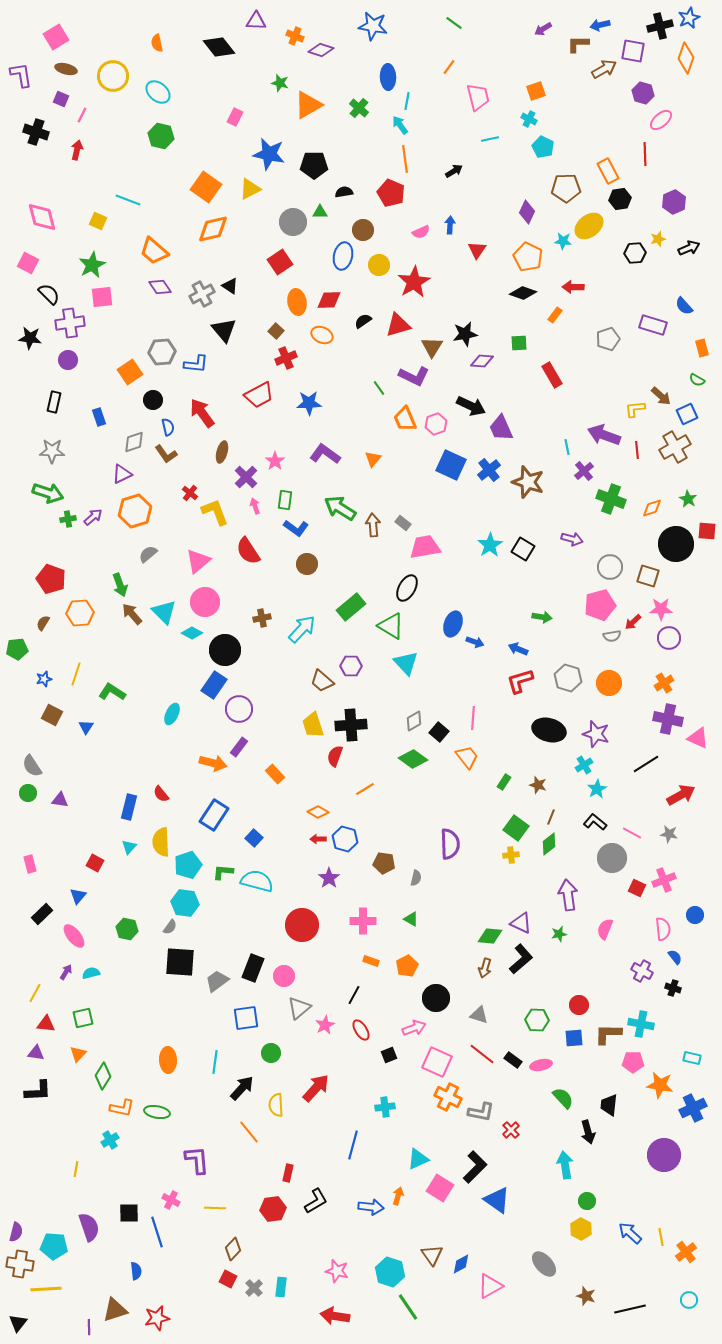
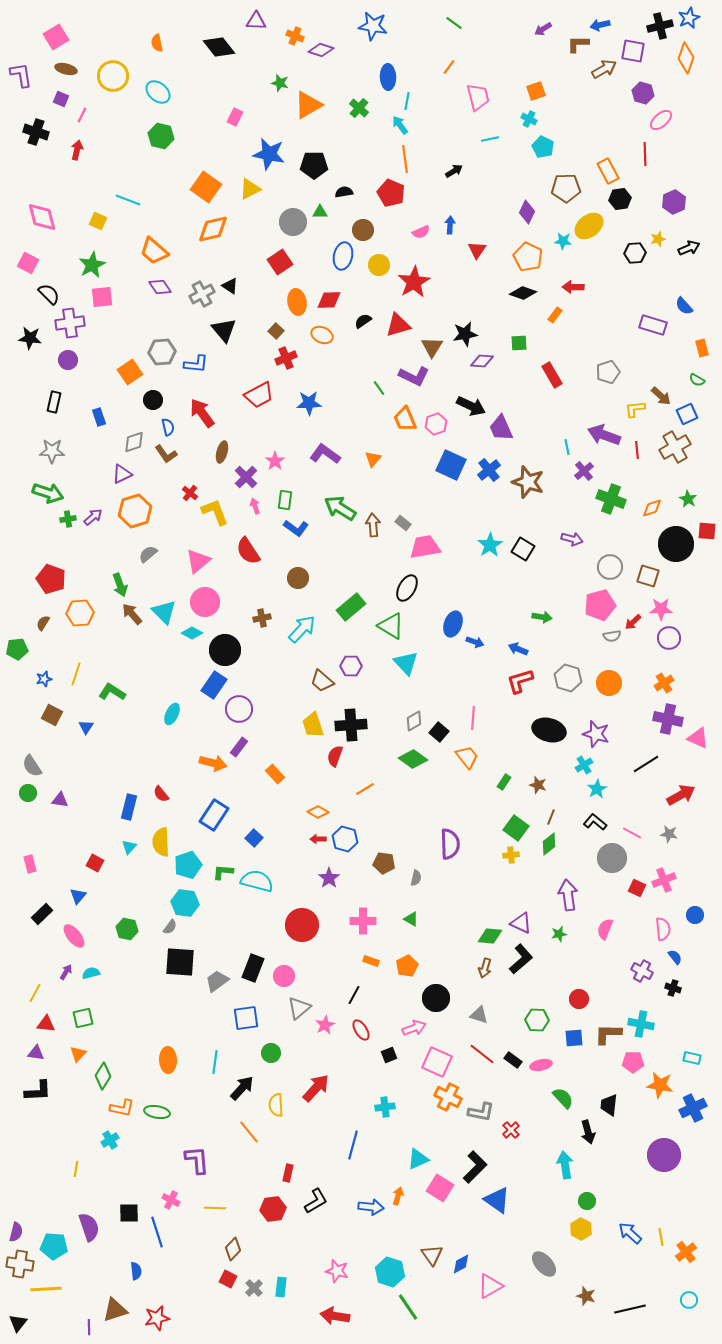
gray pentagon at (608, 339): moved 33 px down
brown circle at (307, 564): moved 9 px left, 14 px down
red circle at (579, 1005): moved 6 px up
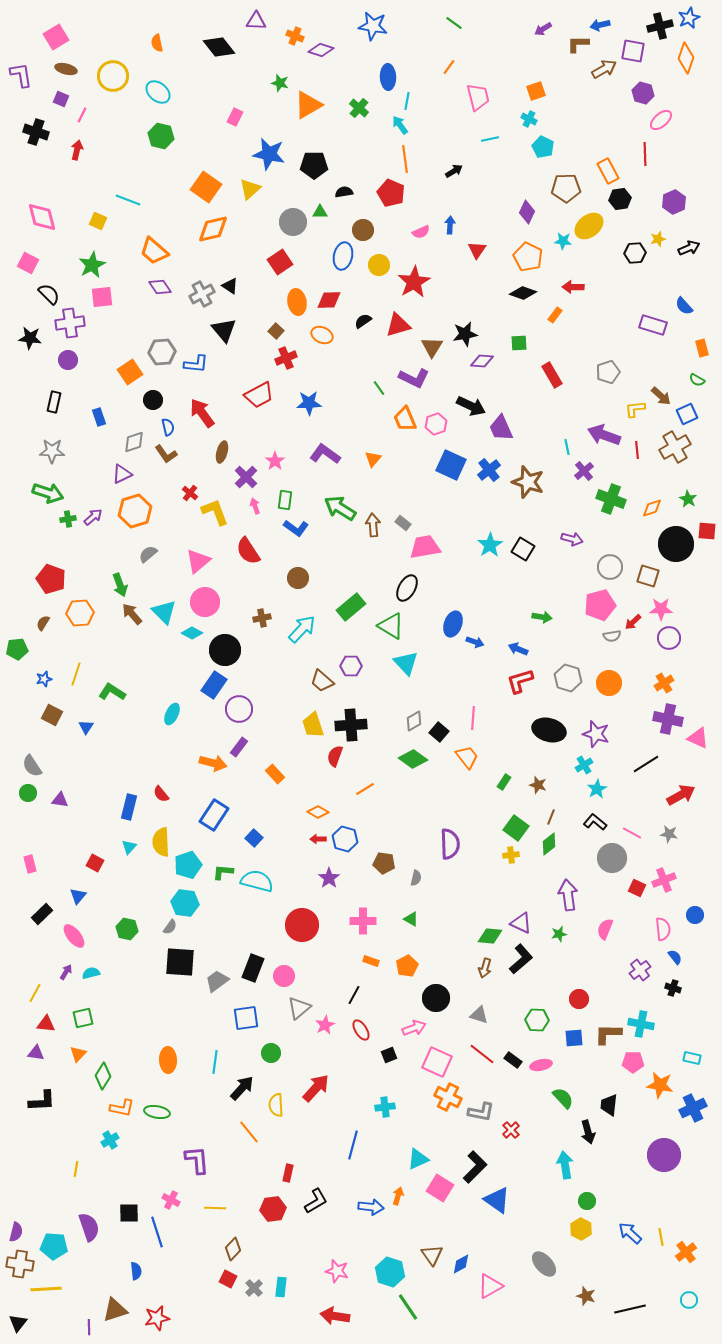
yellow triangle at (250, 189): rotated 15 degrees counterclockwise
purple L-shape at (414, 376): moved 2 px down
purple cross at (642, 971): moved 2 px left, 1 px up; rotated 25 degrees clockwise
black L-shape at (38, 1091): moved 4 px right, 10 px down
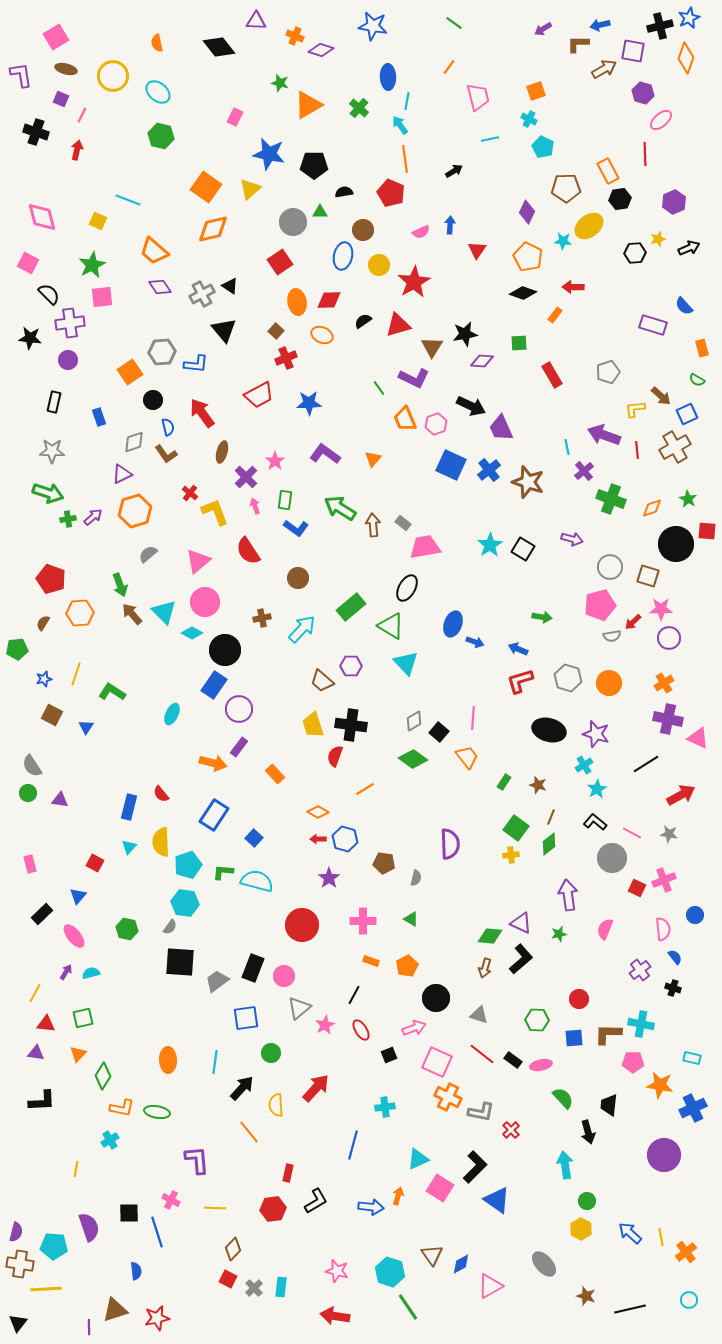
black cross at (351, 725): rotated 12 degrees clockwise
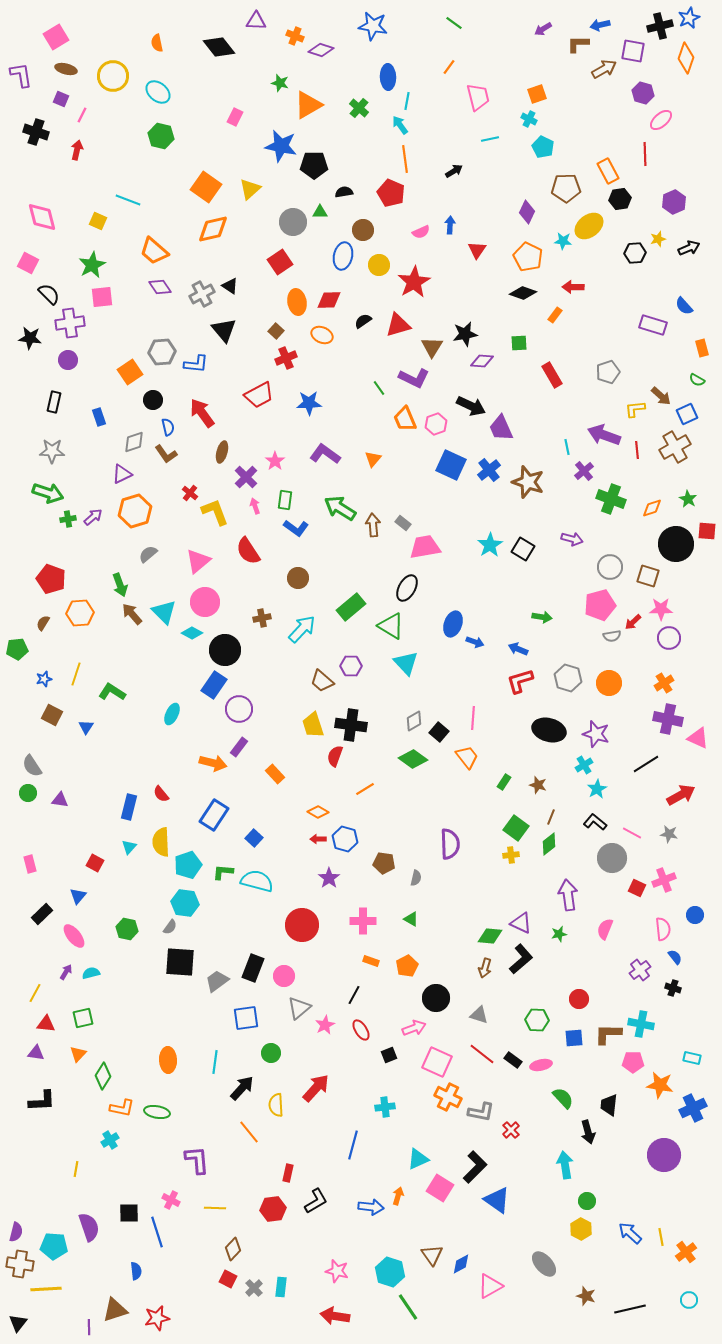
orange square at (536, 91): moved 1 px right, 3 px down
blue star at (269, 154): moved 12 px right, 8 px up
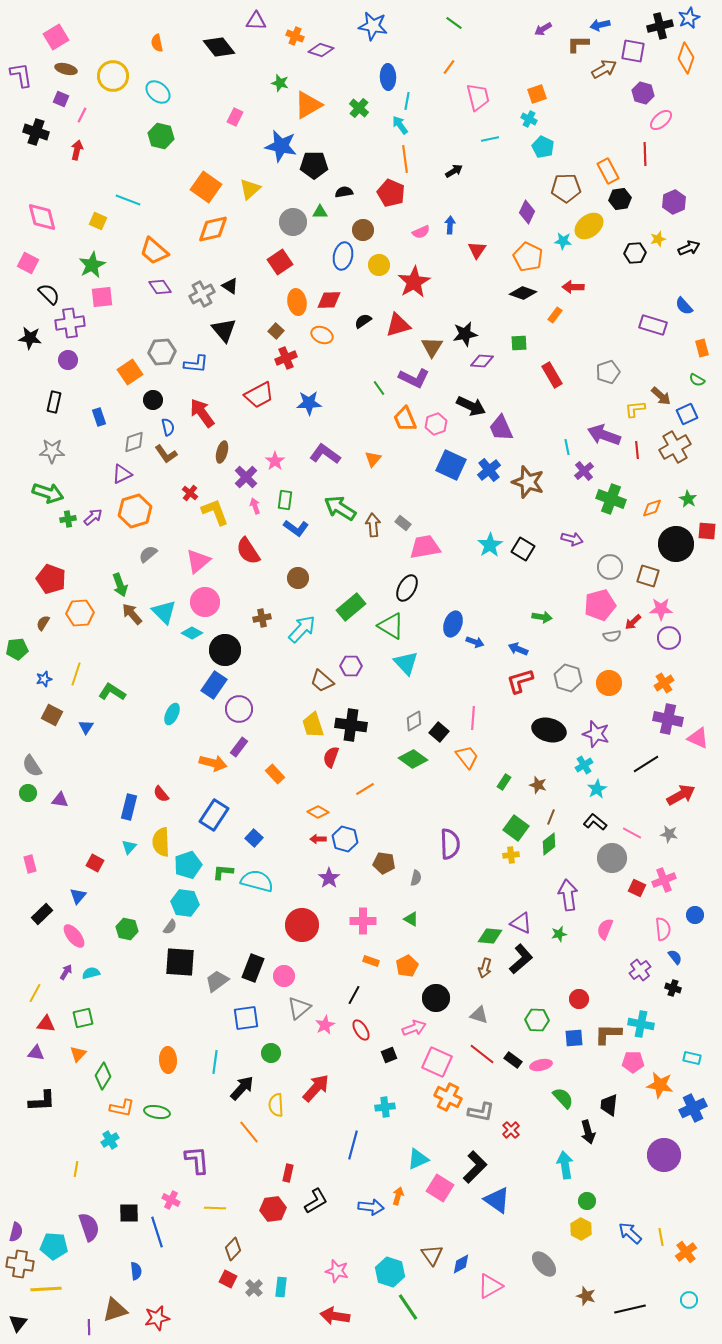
red semicircle at (335, 756): moved 4 px left, 1 px down
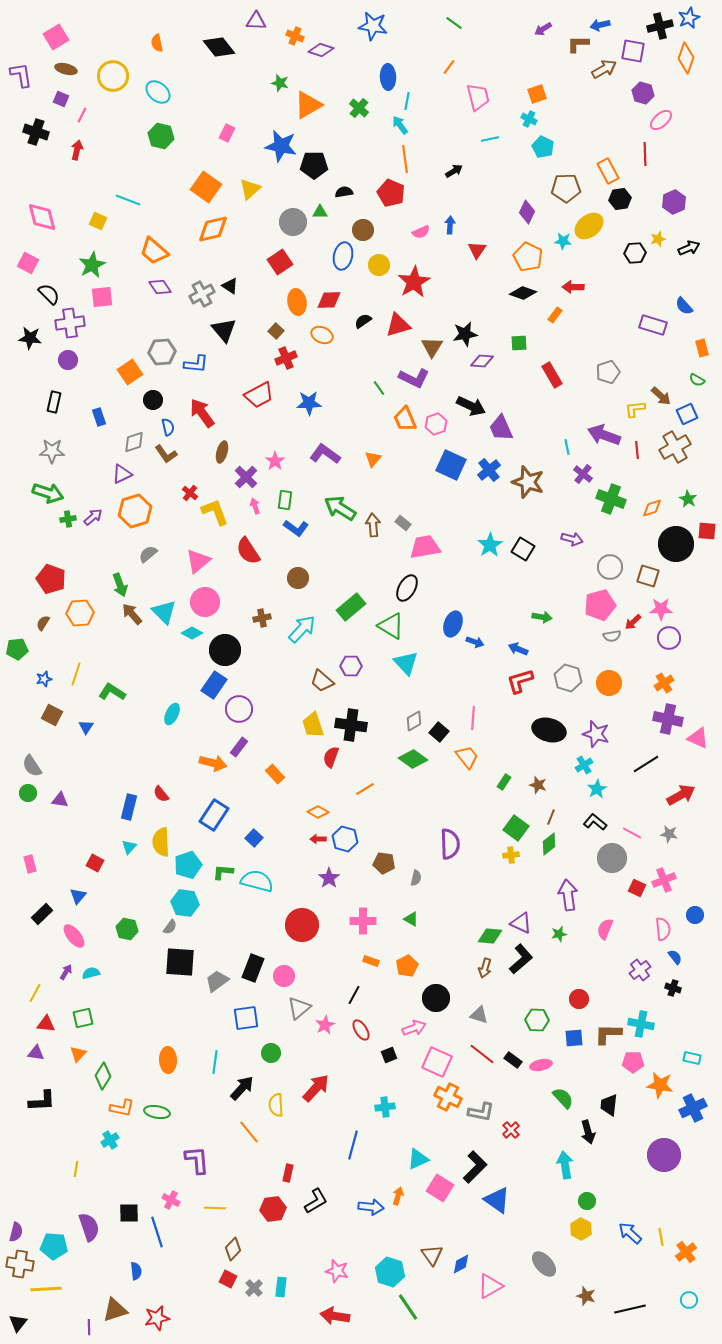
pink rectangle at (235, 117): moved 8 px left, 16 px down
purple cross at (584, 471): moved 1 px left, 3 px down; rotated 12 degrees counterclockwise
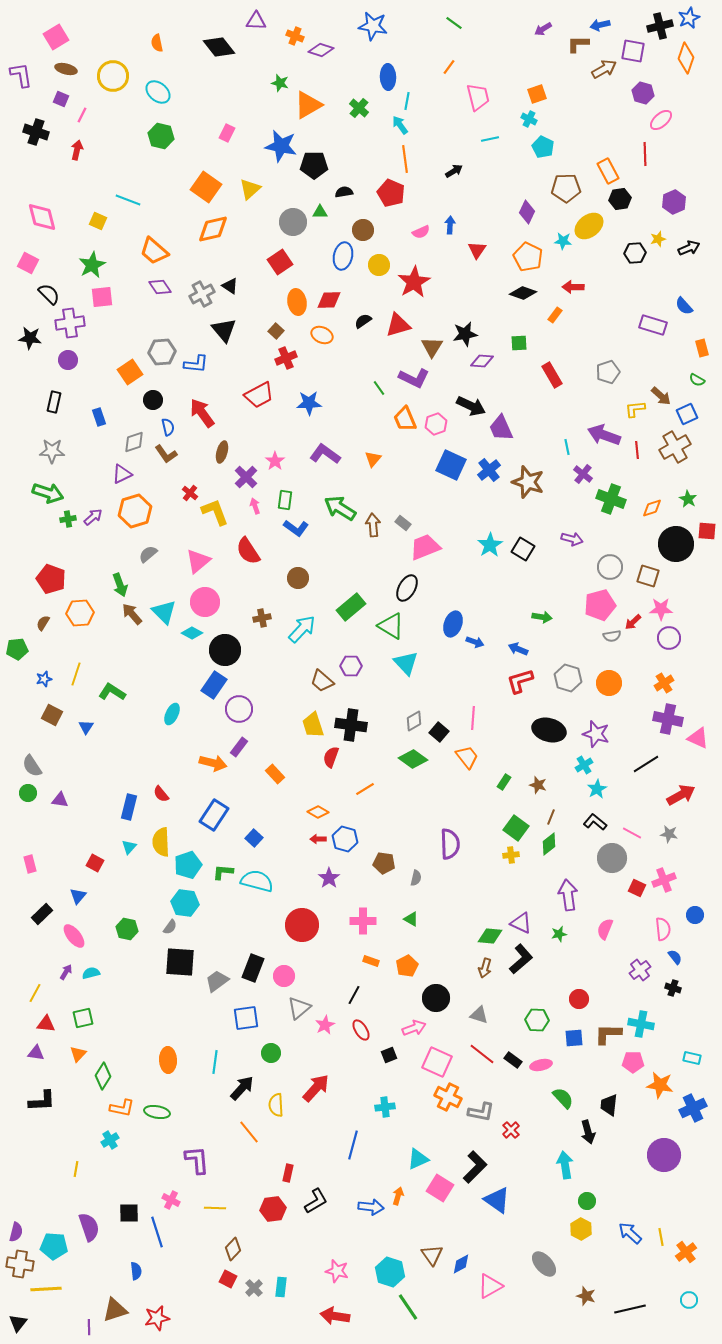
pink trapezoid at (425, 547): rotated 12 degrees counterclockwise
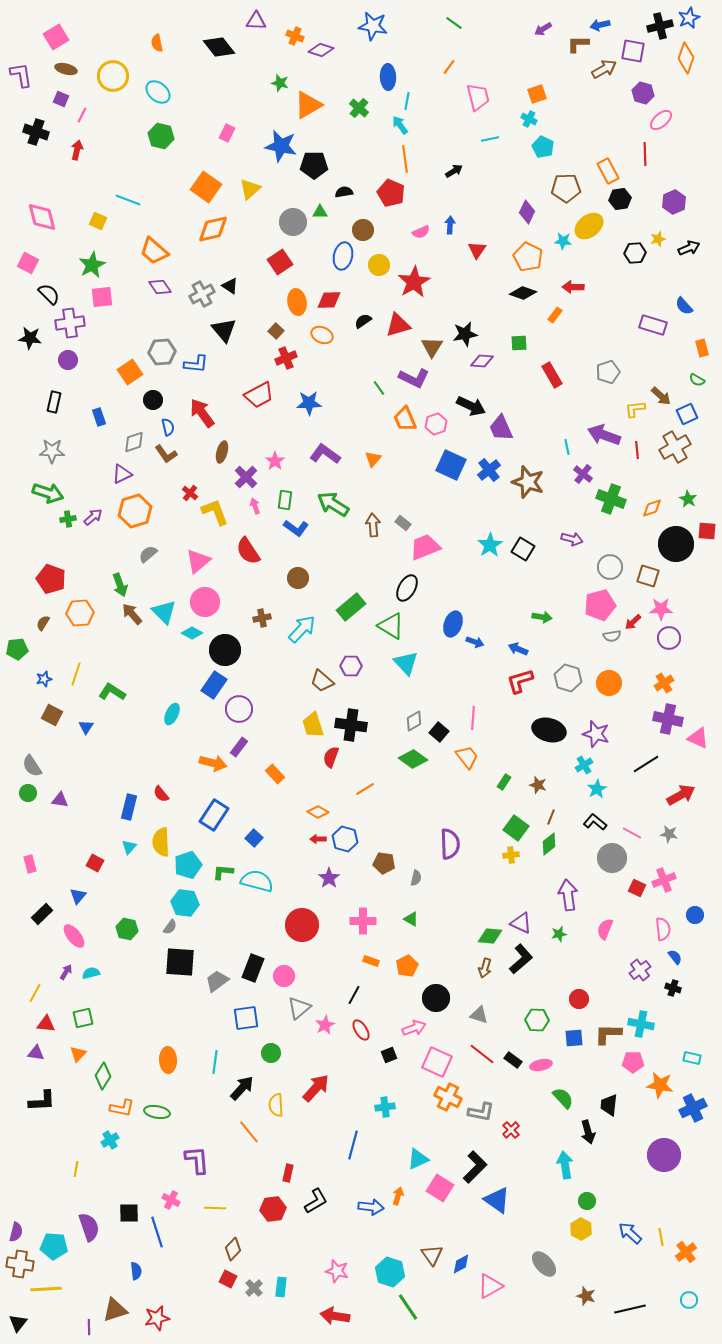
green arrow at (340, 508): moved 7 px left, 4 px up
